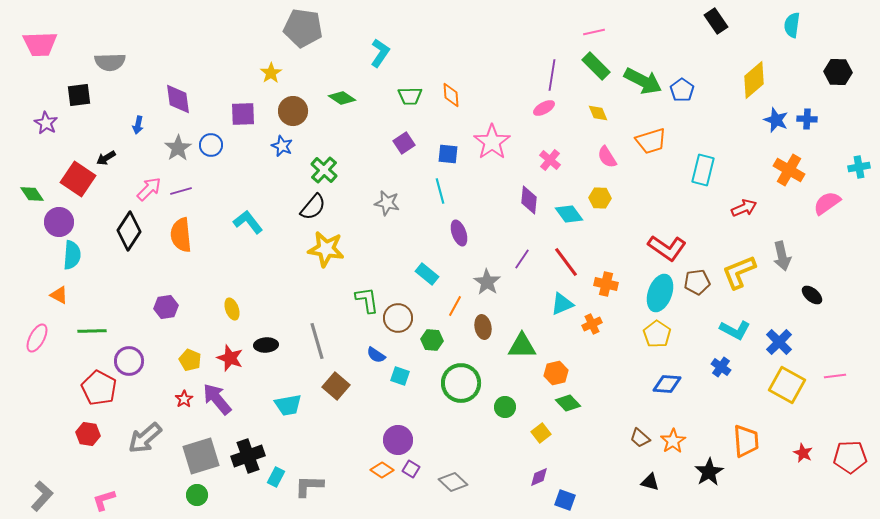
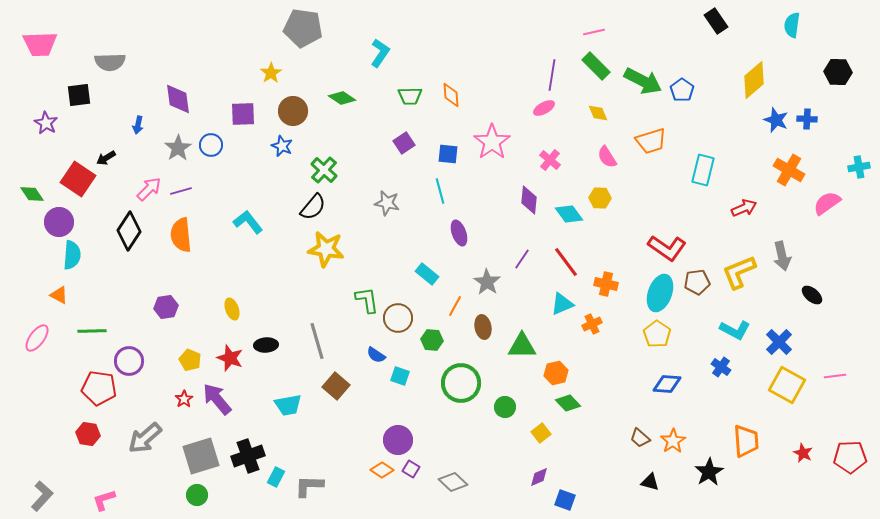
pink ellipse at (37, 338): rotated 8 degrees clockwise
red pentagon at (99, 388): rotated 20 degrees counterclockwise
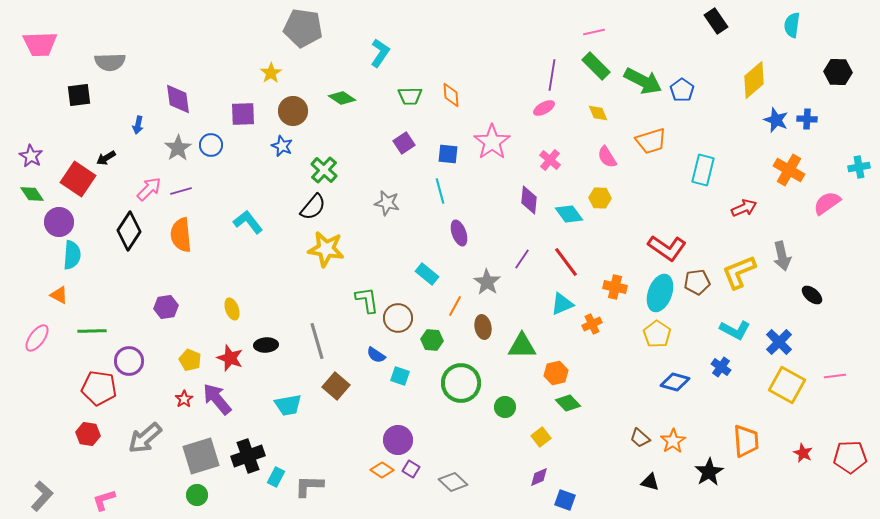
purple star at (46, 123): moved 15 px left, 33 px down
orange cross at (606, 284): moved 9 px right, 3 px down
blue diamond at (667, 384): moved 8 px right, 2 px up; rotated 12 degrees clockwise
yellow square at (541, 433): moved 4 px down
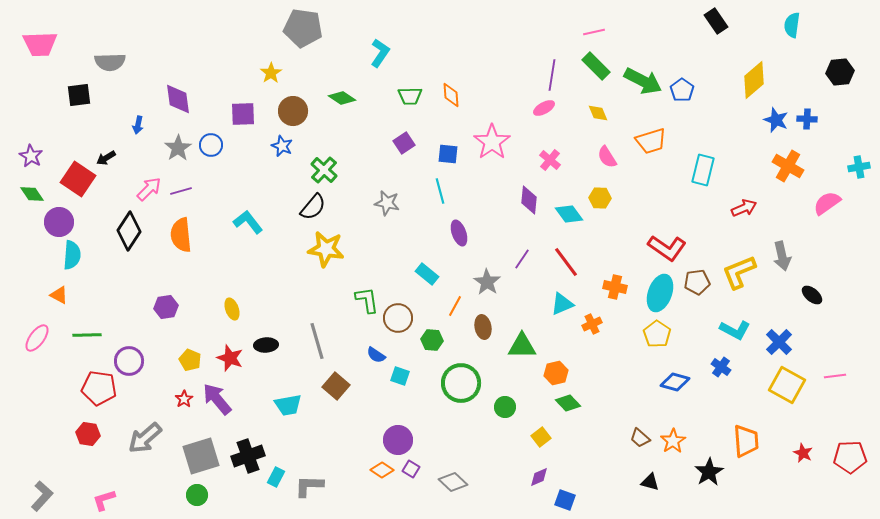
black hexagon at (838, 72): moved 2 px right; rotated 8 degrees counterclockwise
orange cross at (789, 170): moved 1 px left, 4 px up
green line at (92, 331): moved 5 px left, 4 px down
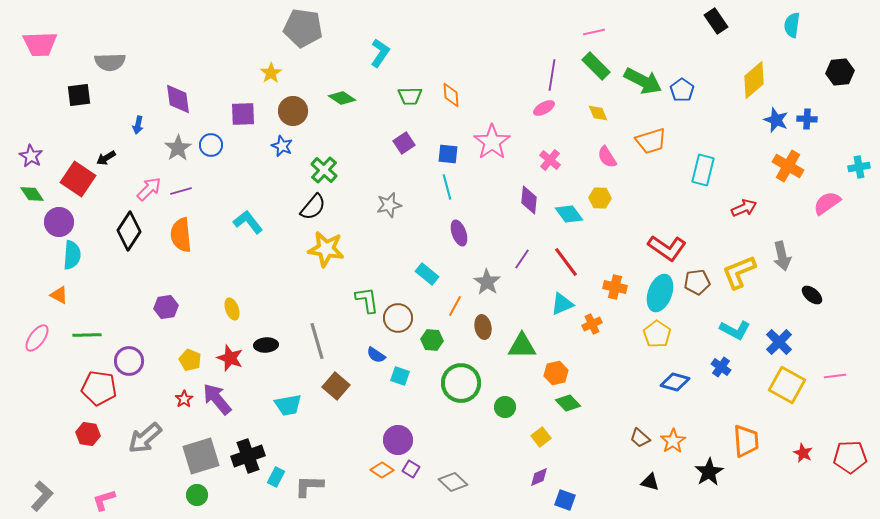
cyan line at (440, 191): moved 7 px right, 4 px up
gray star at (387, 203): moved 2 px right, 2 px down; rotated 25 degrees counterclockwise
